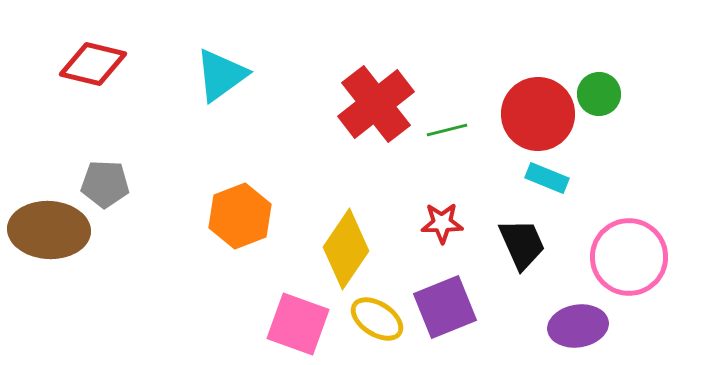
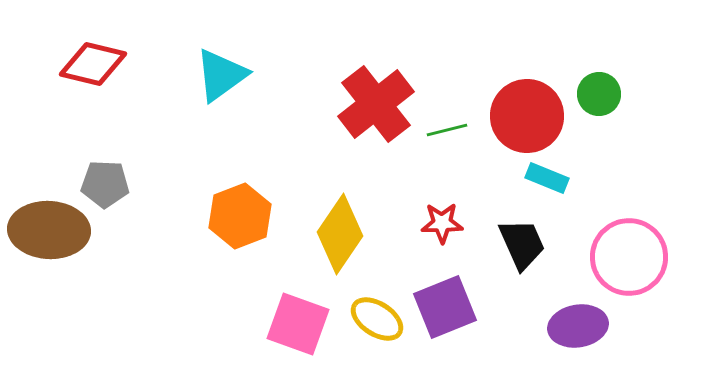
red circle: moved 11 px left, 2 px down
yellow diamond: moved 6 px left, 15 px up
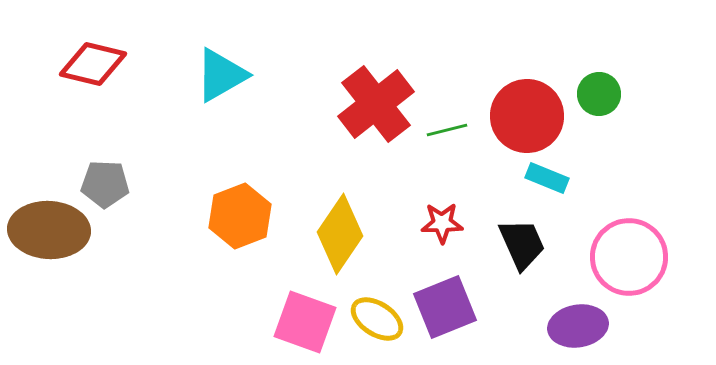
cyan triangle: rotated 6 degrees clockwise
pink square: moved 7 px right, 2 px up
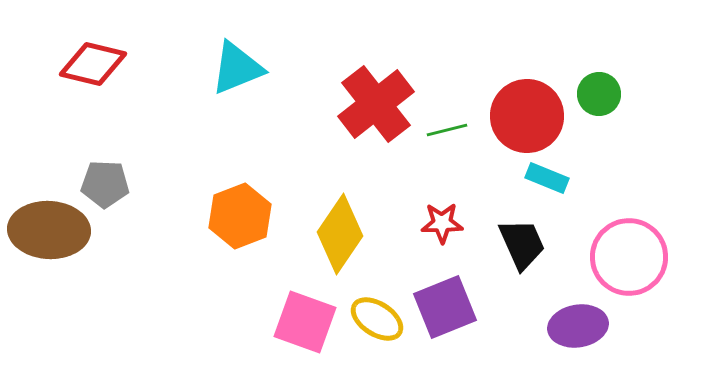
cyan triangle: moved 16 px right, 7 px up; rotated 8 degrees clockwise
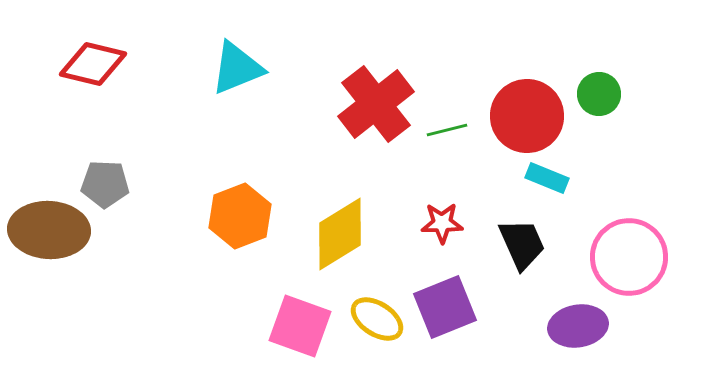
yellow diamond: rotated 24 degrees clockwise
pink square: moved 5 px left, 4 px down
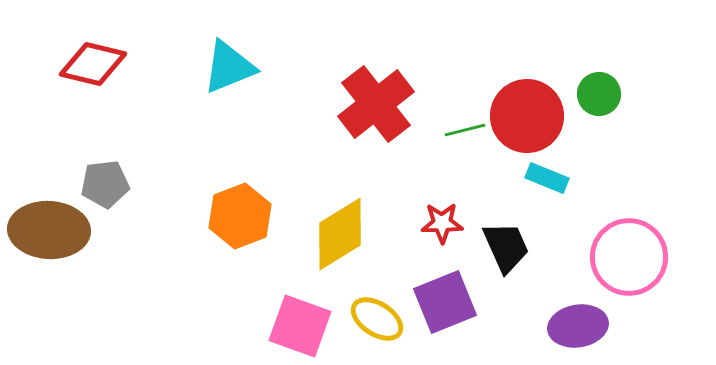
cyan triangle: moved 8 px left, 1 px up
green line: moved 18 px right
gray pentagon: rotated 9 degrees counterclockwise
black trapezoid: moved 16 px left, 3 px down
purple square: moved 5 px up
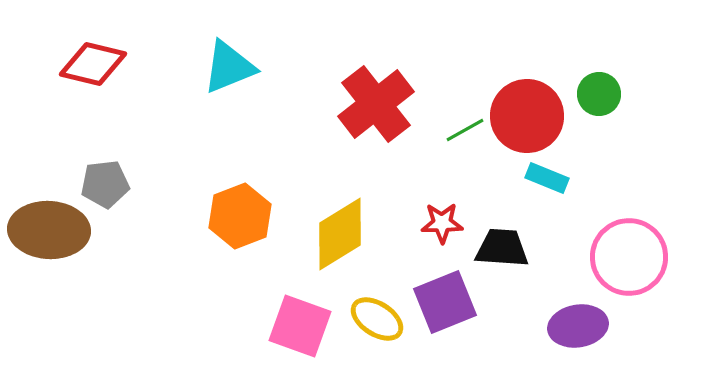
green line: rotated 15 degrees counterclockwise
black trapezoid: moved 4 px left, 1 px down; rotated 62 degrees counterclockwise
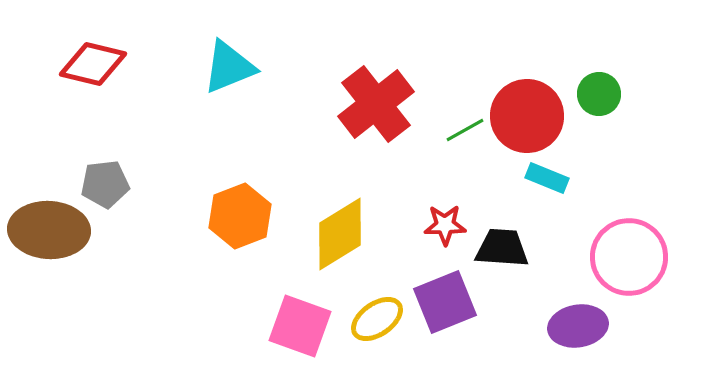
red star: moved 3 px right, 2 px down
yellow ellipse: rotated 68 degrees counterclockwise
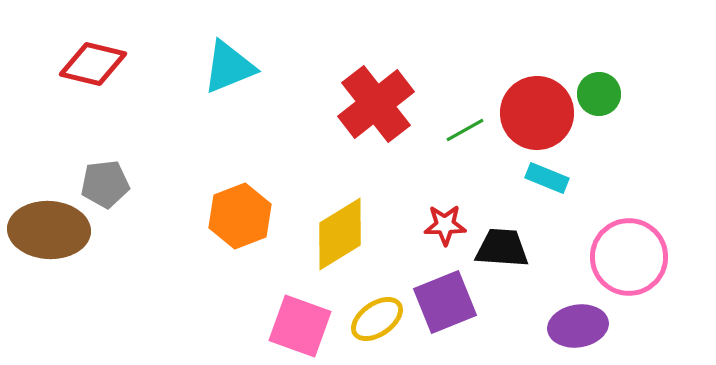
red circle: moved 10 px right, 3 px up
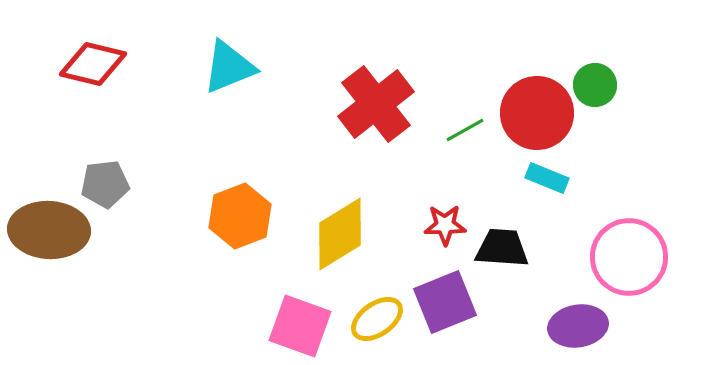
green circle: moved 4 px left, 9 px up
